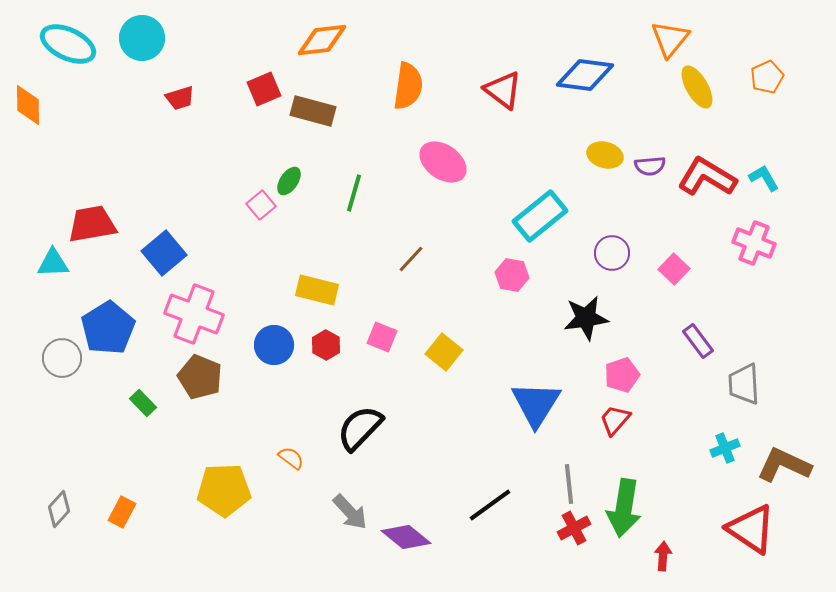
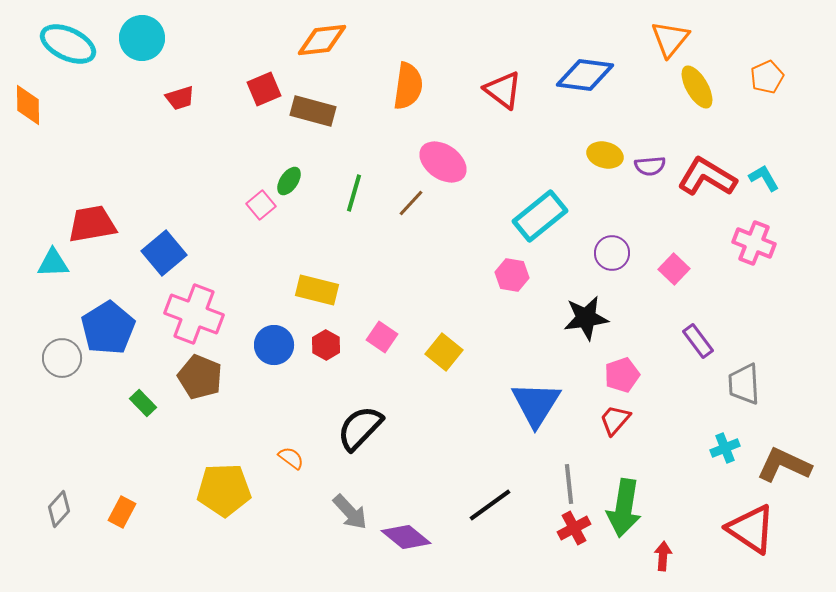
brown line at (411, 259): moved 56 px up
pink square at (382, 337): rotated 12 degrees clockwise
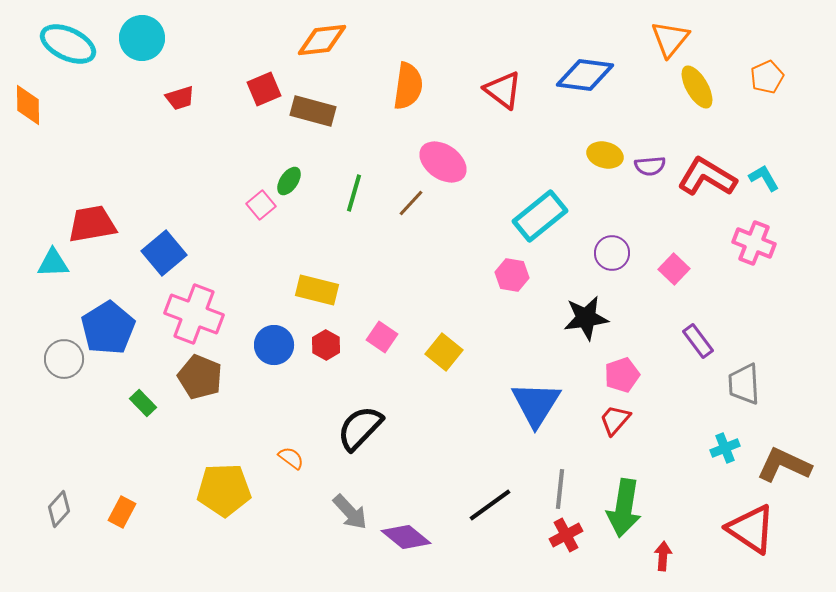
gray circle at (62, 358): moved 2 px right, 1 px down
gray line at (569, 484): moved 9 px left, 5 px down; rotated 12 degrees clockwise
red cross at (574, 528): moved 8 px left, 7 px down
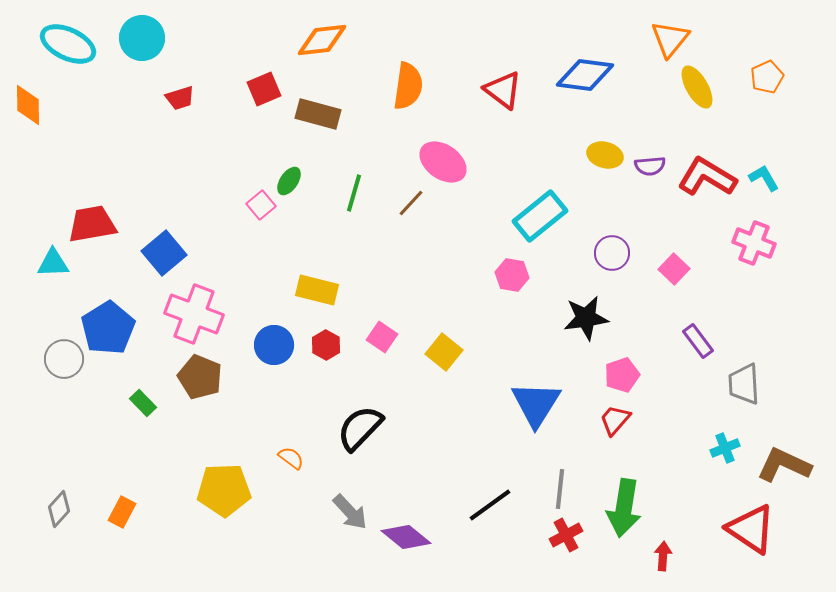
brown rectangle at (313, 111): moved 5 px right, 3 px down
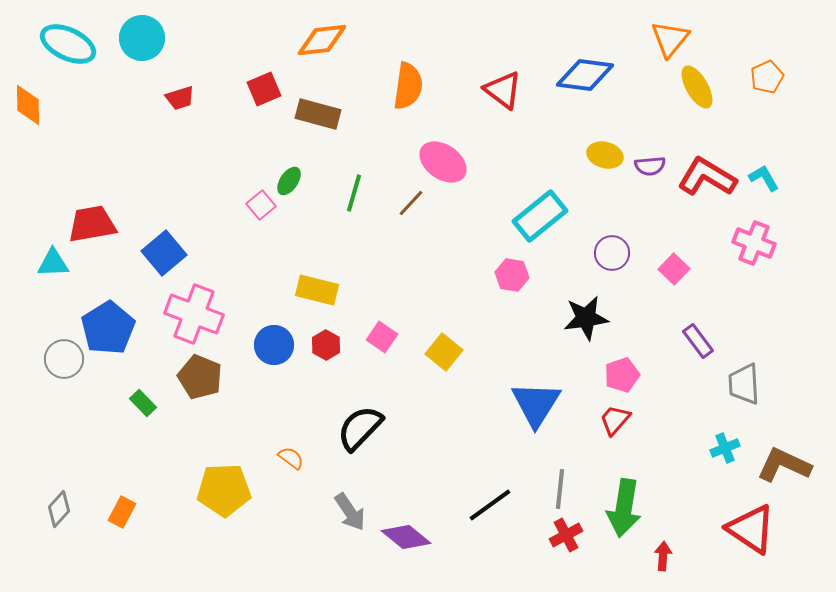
gray arrow at (350, 512): rotated 9 degrees clockwise
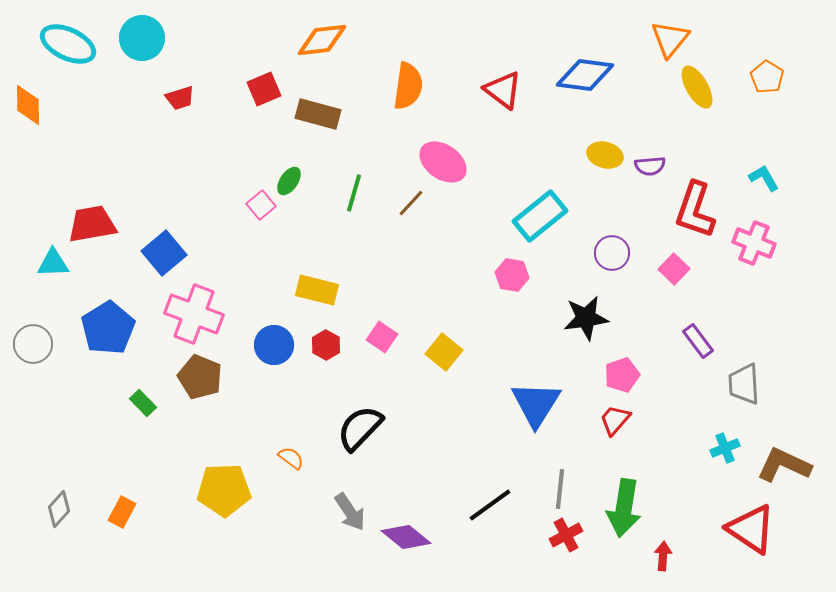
orange pentagon at (767, 77): rotated 16 degrees counterclockwise
red L-shape at (707, 177): moved 12 px left, 33 px down; rotated 102 degrees counterclockwise
gray circle at (64, 359): moved 31 px left, 15 px up
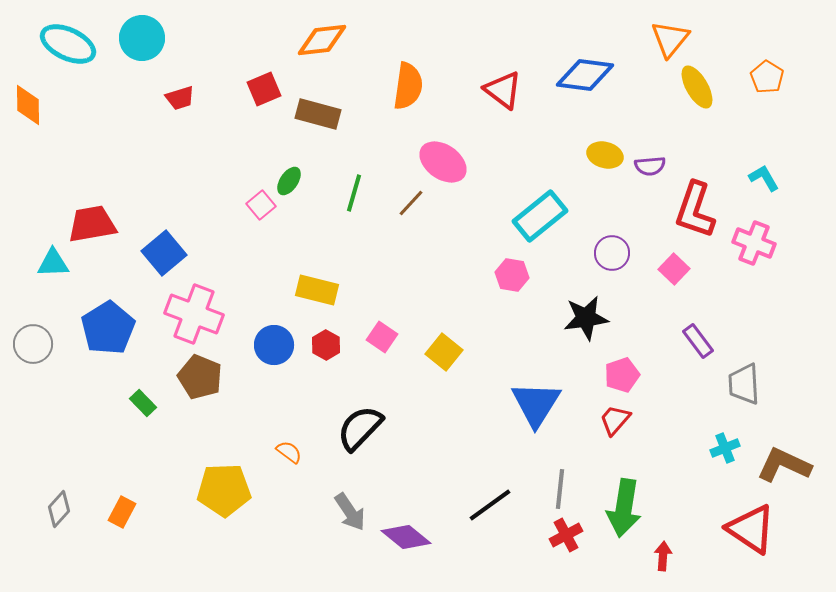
orange semicircle at (291, 458): moved 2 px left, 6 px up
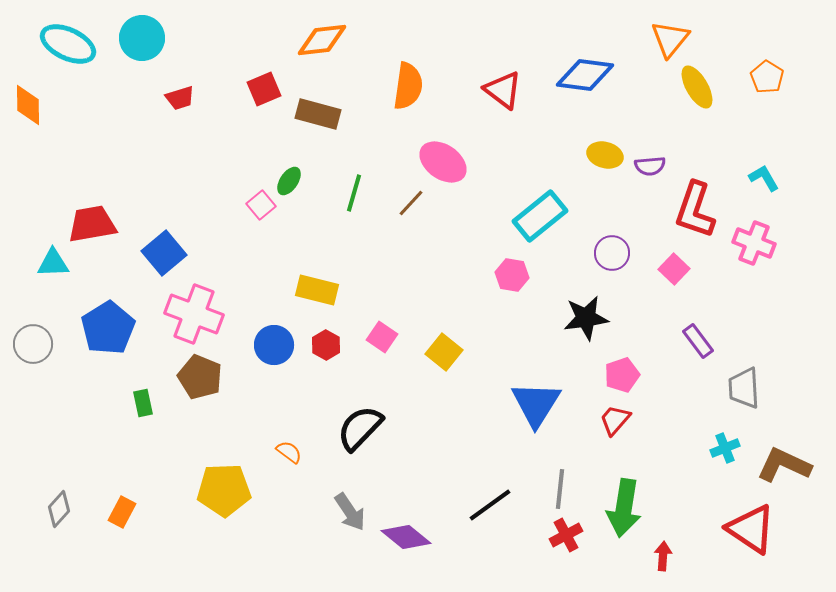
gray trapezoid at (744, 384): moved 4 px down
green rectangle at (143, 403): rotated 32 degrees clockwise
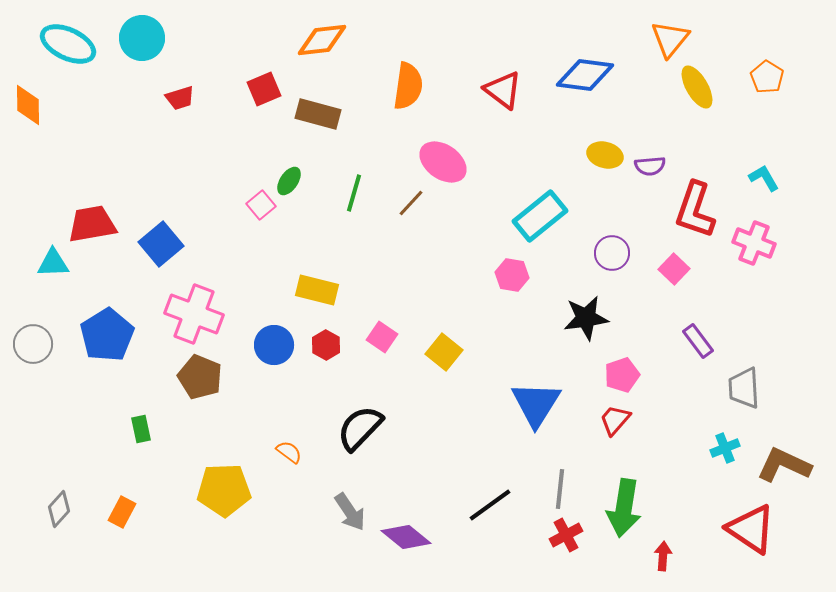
blue square at (164, 253): moved 3 px left, 9 px up
blue pentagon at (108, 328): moved 1 px left, 7 px down
green rectangle at (143, 403): moved 2 px left, 26 px down
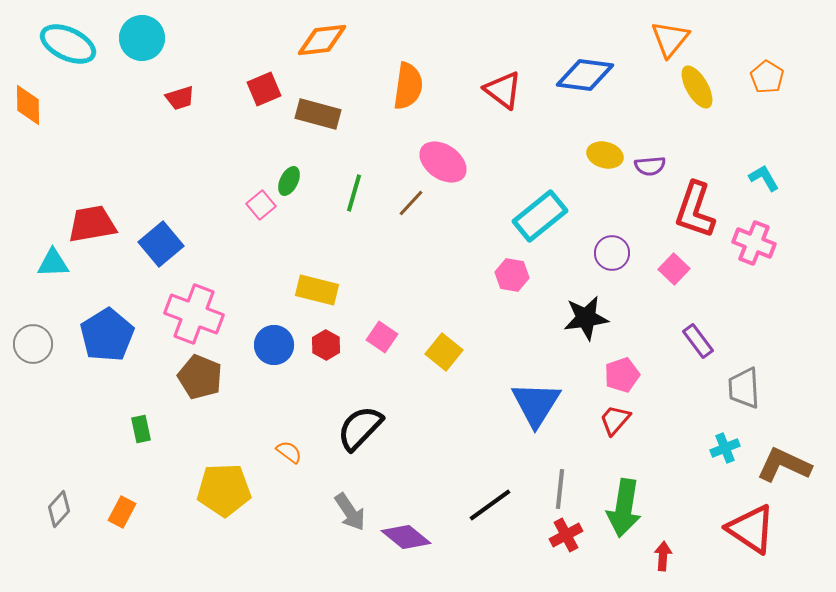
green ellipse at (289, 181): rotated 8 degrees counterclockwise
